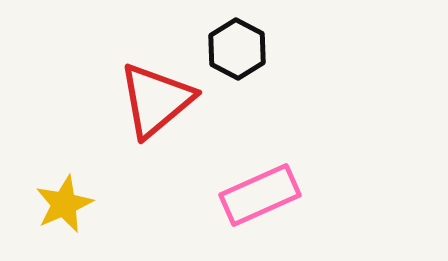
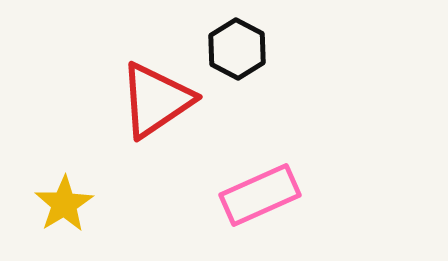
red triangle: rotated 6 degrees clockwise
yellow star: rotated 8 degrees counterclockwise
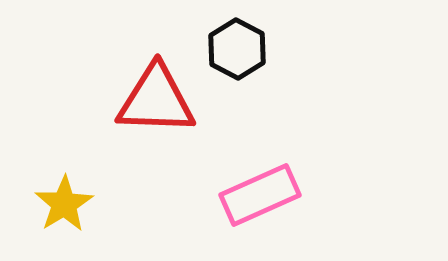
red triangle: rotated 36 degrees clockwise
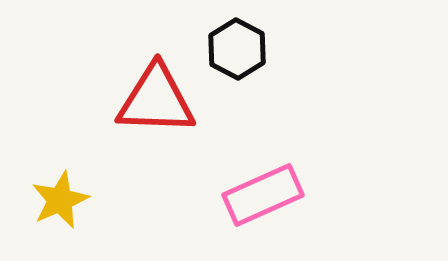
pink rectangle: moved 3 px right
yellow star: moved 4 px left, 4 px up; rotated 8 degrees clockwise
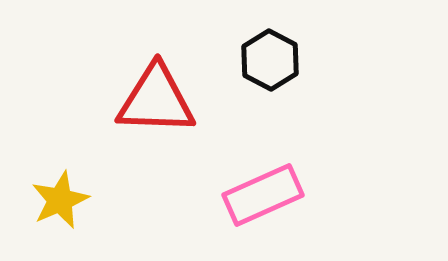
black hexagon: moved 33 px right, 11 px down
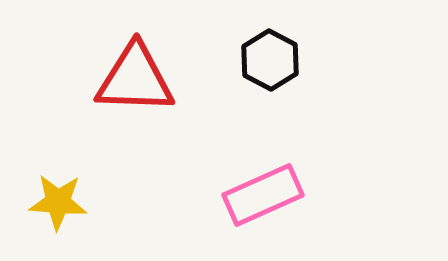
red triangle: moved 21 px left, 21 px up
yellow star: moved 2 px left, 2 px down; rotated 28 degrees clockwise
